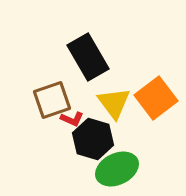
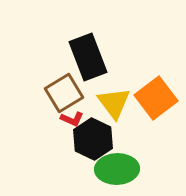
black rectangle: rotated 9 degrees clockwise
brown square: moved 12 px right, 7 px up; rotated 12 degrees counterclockwise
black hexagon: rotated 9 degrees clockwise
green ellipse: rotated 24 degrees clockwise
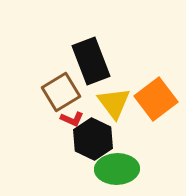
black rectangle: moved 3 px right, 4 px down
brown square: moved 3 px left, 1 px up
orange square: moved 1 px down
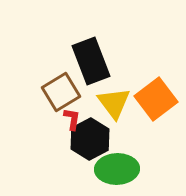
red L-shape: rotated 105 degrees counterclockwise
black hexagon: moved 3 px left; rotated 6 degrees clockwise
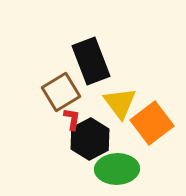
orange square: moved 4 px left, 24 px down
yellow triangle: moved 6 px right
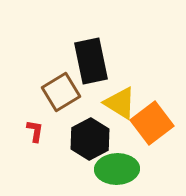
black rectangle: rotated 9 degrees clockwise
yellow triangle: rotated 21 degrees counterclockwise
red L-shape: moved 37 px left, 12 px down
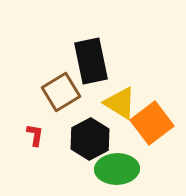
red L-shape: moved 4 px down
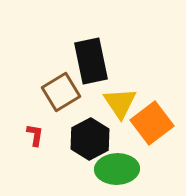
yellow triangle: rotated 24 degrees clockwise
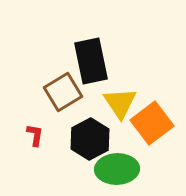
brown square: moved 2 px right
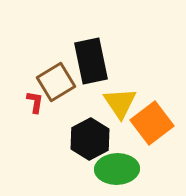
brown square: moved 7 px left, 10 px up
red L-shape: moved 33 px up
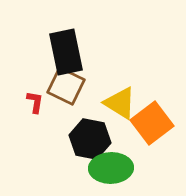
black rectangle: moved 25 px left, 9 px up
brown square: moved 10 px right, 4 px down; rotated 33 degrees counterclockwise
yellow triangle: rotated 24 degrees counterclockwise
black hexagon: rotated 21 degrees counterclockwise
green ellipse: moved 6 px left, 1 px up
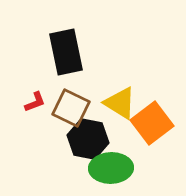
brown square: moved 5 px right, 22 px down
red L-shape: rotated 60 degrees clockwise
black hexagon: moved 2 px left
